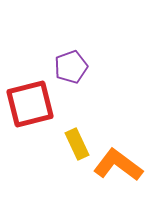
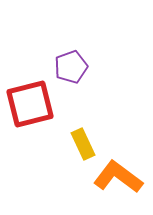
yellow rectangle: moved 6 px right
orange L-shape: moved 12 px down
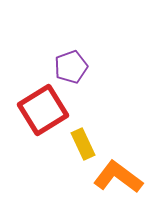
red square: moved 13 px right, 6 px down; rotated 18 degrees counterclockwise
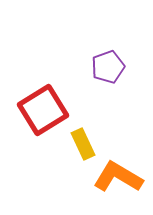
purple pentagon: moved 37 px right
orange L-shape: rotated 6 degrees counterclockwise
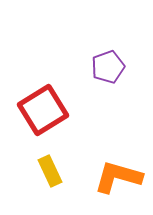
yellow rectangle: moved 33 px left, 27 px down
orange L-shape: rotated 15 degrees counterclockwise
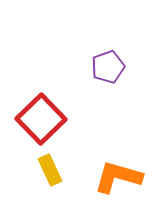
red square: moved 2 px left, 9 px down; rotated 12 degrees counterclockwise
yellow rectangle: moved 1 px up
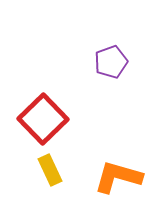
purple pentagon: moved 3 px right, 5 px up
red square: moved 2 px right
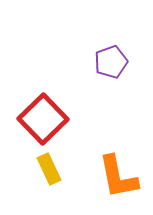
yellow rectangle: moved 1 px left, 1 px up
orange L-shape: rotated 117 degrees counterclockwise
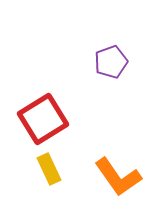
red square: rotated 12 degrees clockwise
orange L-shape: rotated 24 degrees counterclockwise
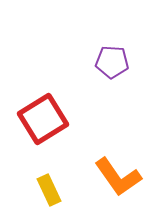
purple pentagon: moved 1 px right; rotated 24 degrees clockwise
yellow rectangle: moved 21 px down
